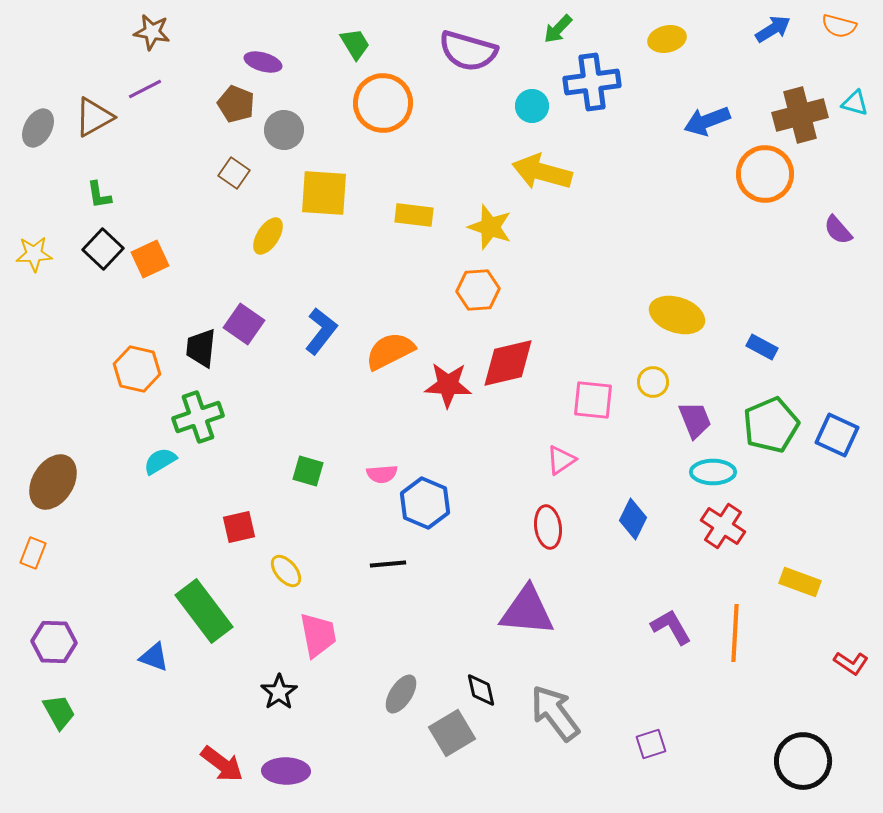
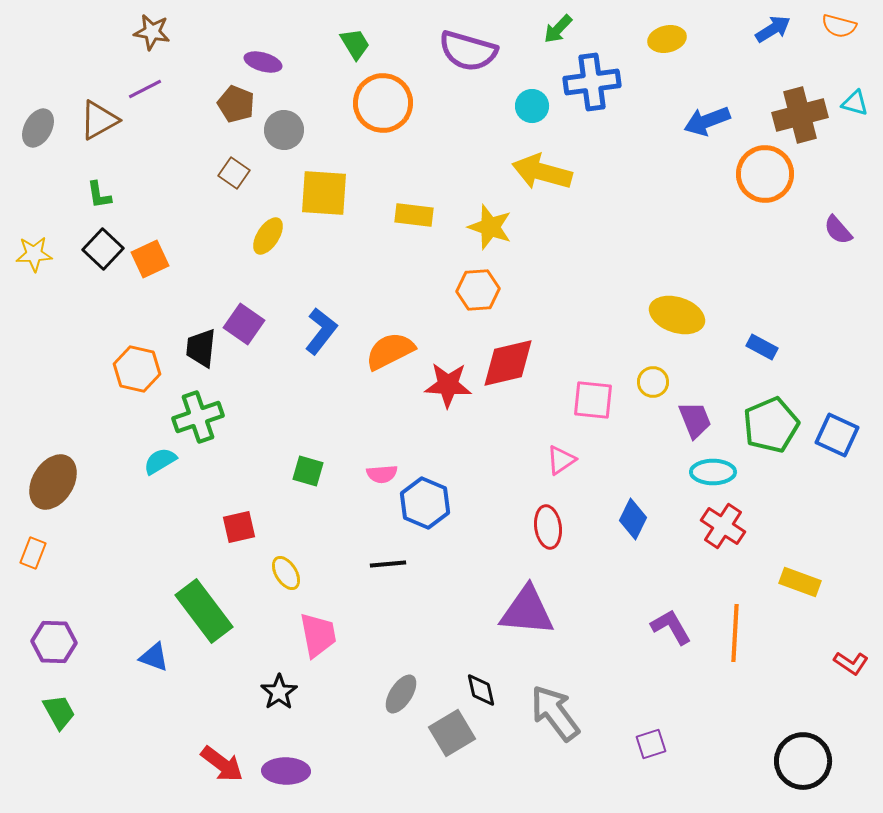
brown triangle at (94, 117): moved 5 px right, 3 px down
yellow ellipse at (286, 571): moved 2 px down; rotated 8 degrees clockwise
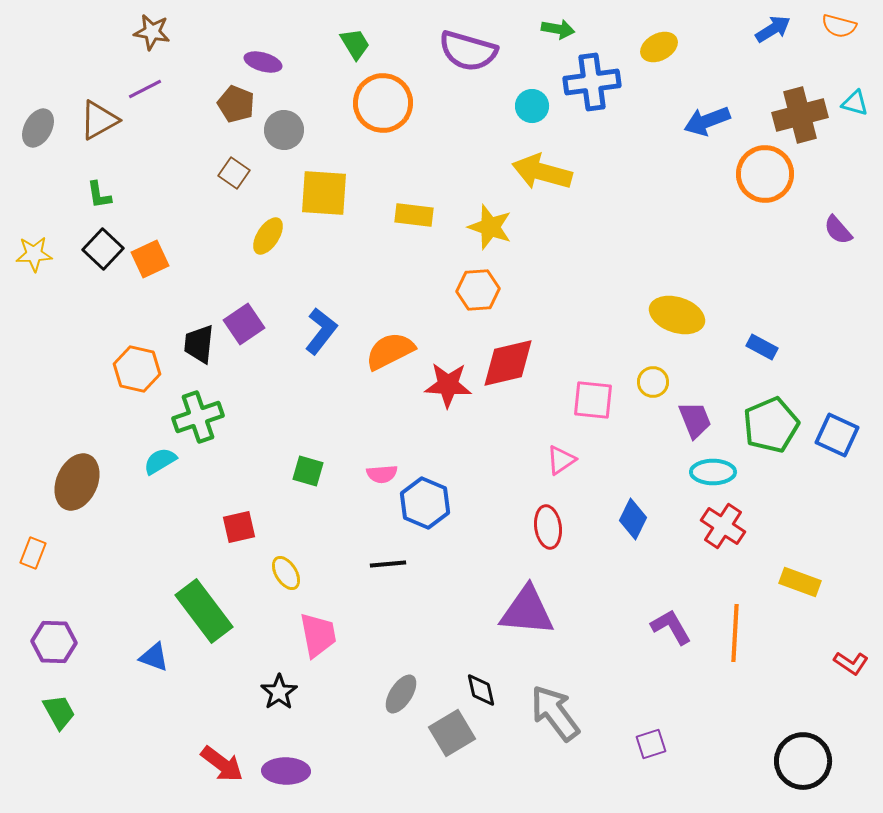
green arrow at (558, 29): rotated 124 degrees counterclockwise
yellow ellipse at (667, 39): moved 8 px left, 8 px down; rotated 15 degrees counterclockwise
purple square at (244, 324): rotated 21 degrees clockwise
black trapezoid at (201, 348): moved 2 px left, 4 px up
brown ellipse at (53, 482): moved 24 px right; rotated 8 degrees counterclockwise
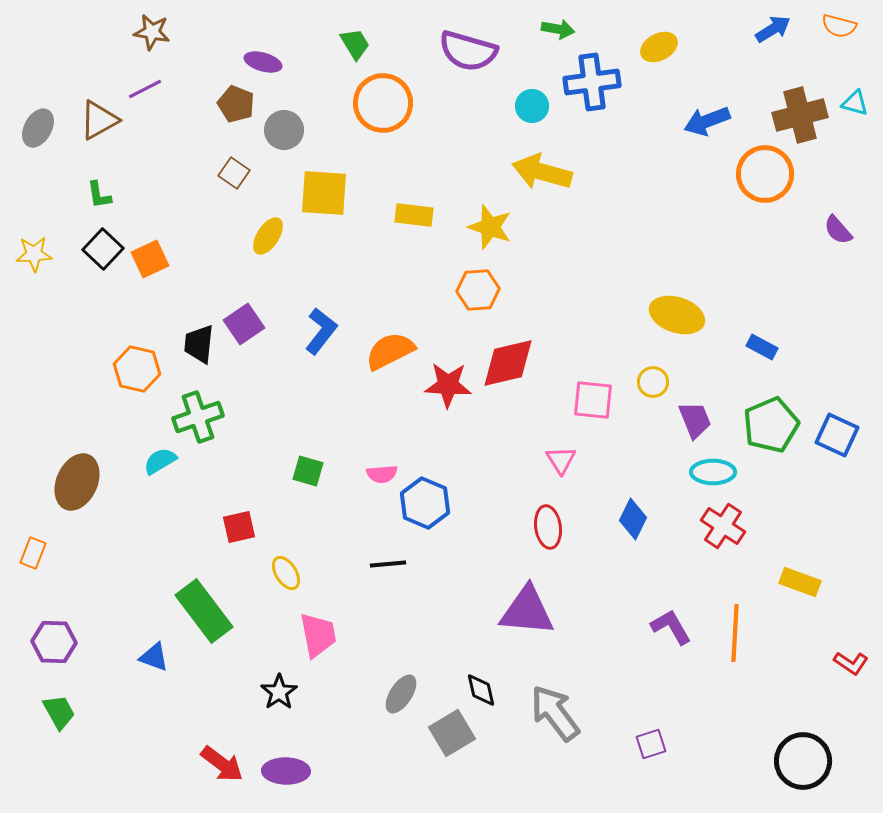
pink triangle at (561, 460): rotated 28 degrees counterclockwise
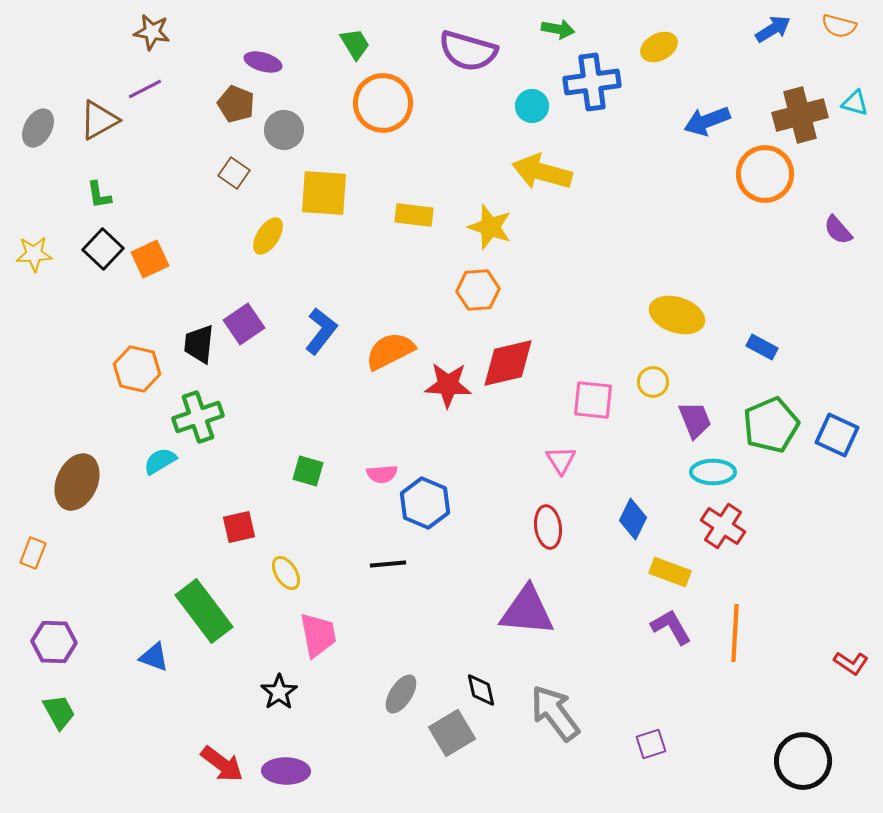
yellow rectangle at (800, 582): moved 130 px left, 10 px up
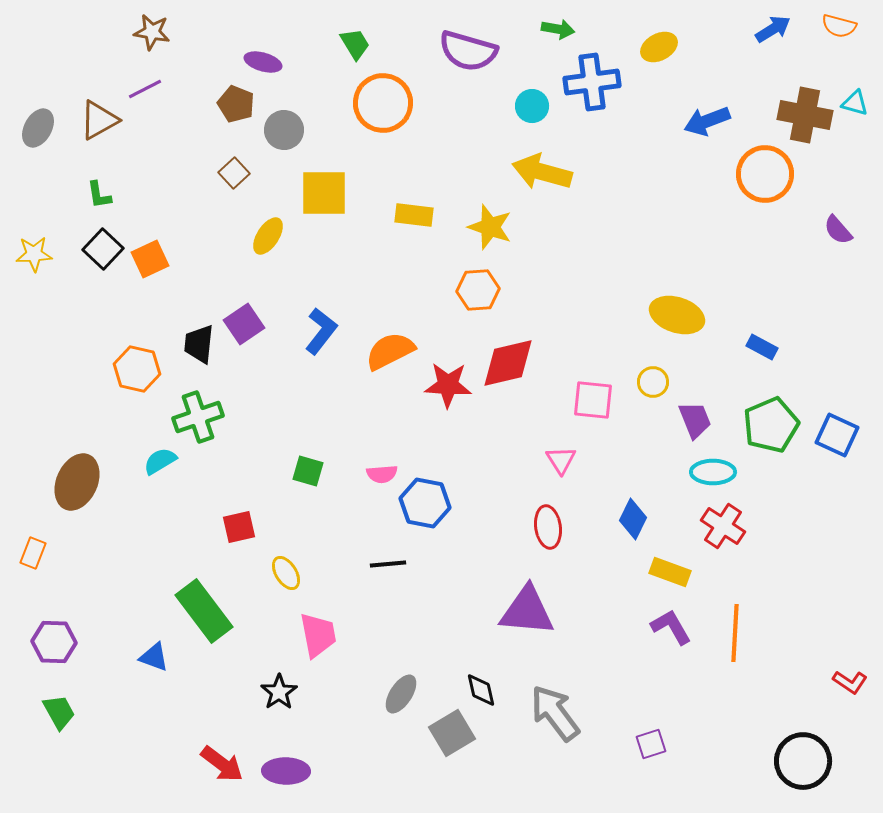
brown cross at (800, 115): moved 5 px right; rotated 26 degrees clockwise
brown square at (234, 173): rotated 12 degrees clockwise
yellow square at (324, 193): rotated 4 degrees counterclockwise
blue hexagon at (425, 503): rotated 12 degrees counterclockwise
red L-shape at (851, 663): moved 1 px left, 19 px down
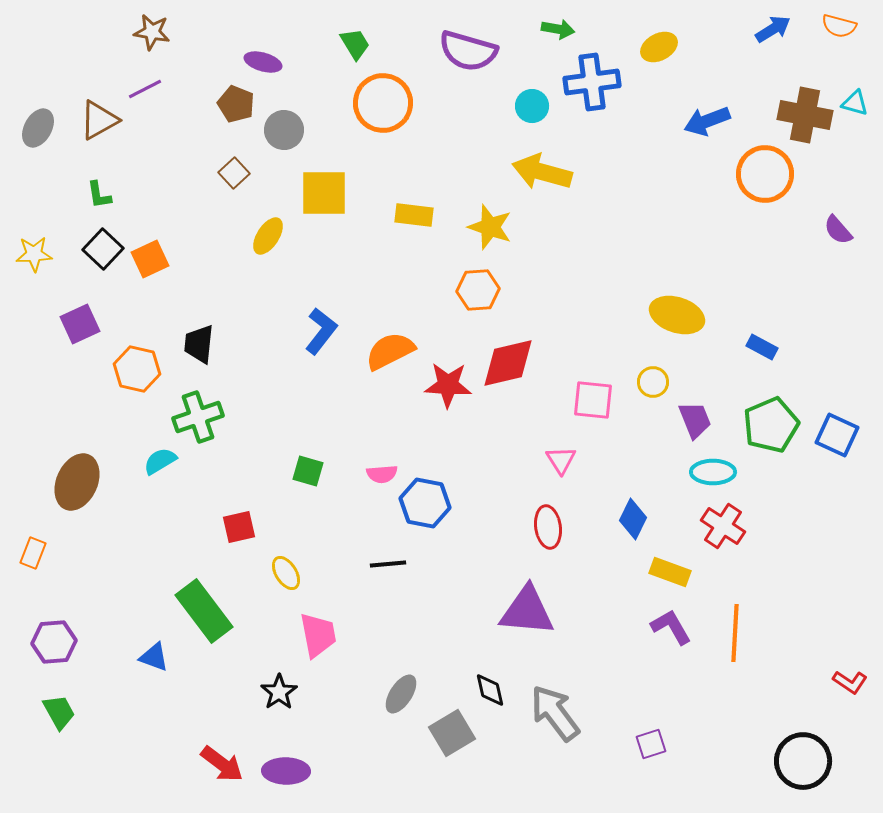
purple square at (244, 324): moved 164 px left; rotated 9 degrees clockwise
purple hexagon at (54, 642): rotated 6 degrees counterclockwise
black diamond at (481, 690): moved 9 px right
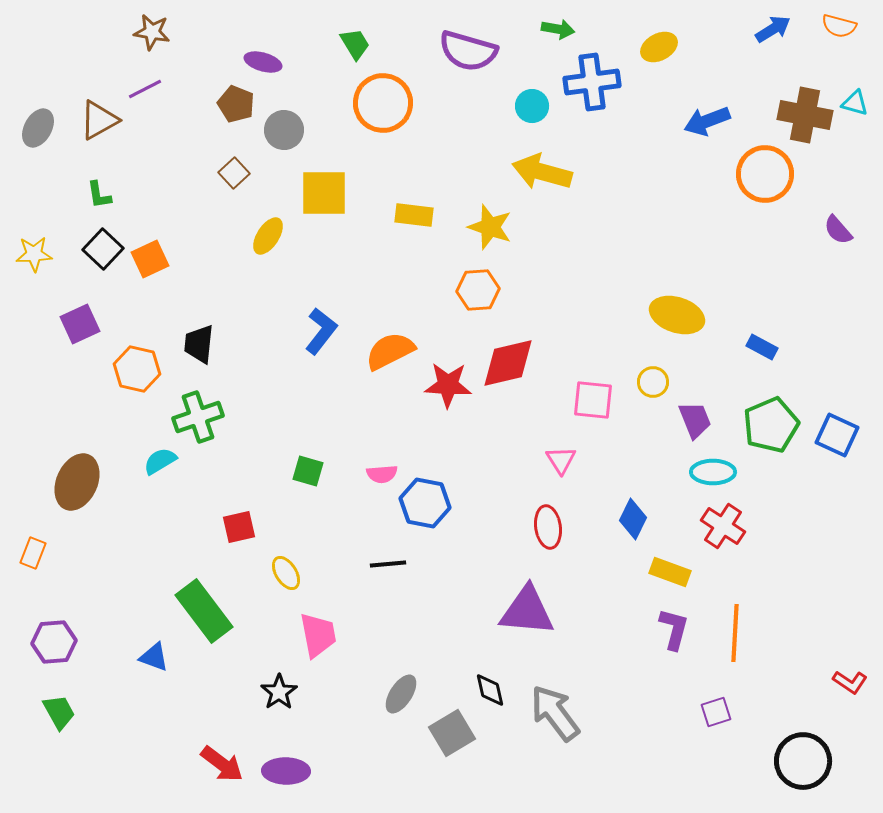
purple L-shape at (671, 627): moved 3 px right, 2 px down; rotated 45 degrees clockwise
purple square at (651, 744): moved 65 px right, 32 px up
